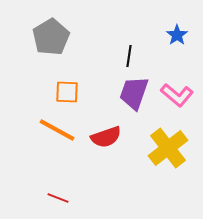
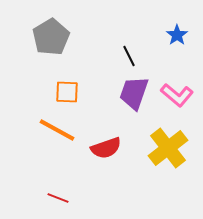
black line: rotated 35 degrees counterclockwise
red semicircle: moved 11 px down
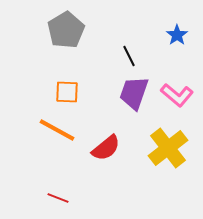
gray pentagon: moved 15 px right, 7 px up
red semicircle: rotated 20 degrees counterclockwise
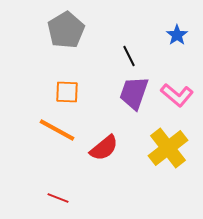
red semicircle: moved 2 px left
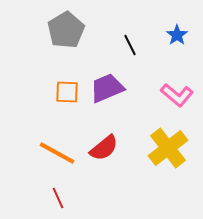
black line: moved 1 px right, 11 px up
purple trapezoid: moved 27 px left, 5 px up; rotated 48 degrees clockwise
orange line: moved 23 px down
red line: rotated 45 degrees clockwise
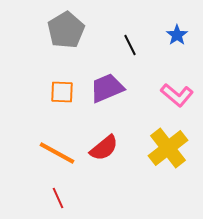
orange square: moved 5 px left
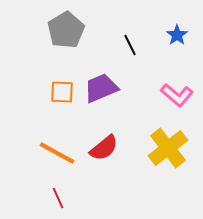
purple trapezoid: moved 6 px left
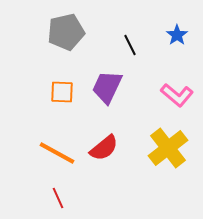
gray pentagon: moved 2 px down; rotated 18 degrees clockwise
purple trapezoid: moved 6 px right, 1 px up; rotated 42 degrees counterclockwise
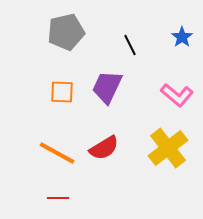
blue star: moved 5 px right, 2 px down
red semicircle: rotated 8 degrees clockwise
red line: rotated 65 degrees counterclockwise
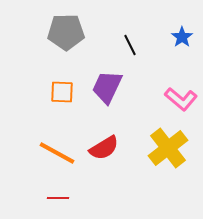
gray pentagon: rotated 12 degrees clockwise
pink L-shape: moved 4 px right, 4 px down
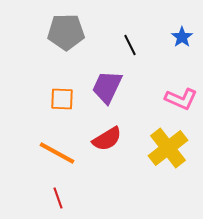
orange square: moved 7 px down
pink L-shape: rotated 16 degrees counterclockwise
red semicircle: moved 3 px right, 9 px up
red line: rotated 70 degrees clockwise
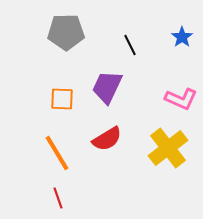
orange line: rotated 30 degrees clockwise
